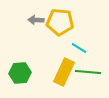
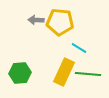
green line: moved 2 px down
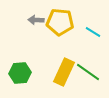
cyan line: moved 14 px right, 16 px up
green line: moved 2 px up; rotated 30 degrees clockwise
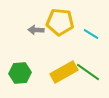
gray arrow: moved 10 px down
cyan line: moved 2 px left, 2 px down
yellow rectangle: rotated 36 degrees clockwise
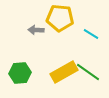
yellow pentagon: moved 4 px up
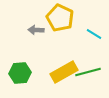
yellow pentagon: rotated 20 degrees clockwise
cyan line: moved 3 px right
green line: rotated 50 degrees counterclockwise
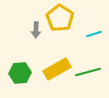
yellow pentagon: rotated 8 degrees clockwise
gray arrow: rotated 91 degrees counterclockwise
cyan line: rotated 49 degrees counterclockwise
yellow rectangle: moved 7 px left, 3 px up
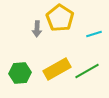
gray arrow: moved 1 px right, 1 px up
green line: moved 1 px left, 1 px up; rotated 15 degrees counterclockwise
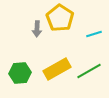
green line: moved 2 px right
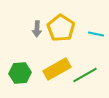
yellow pentagon: moved 1 px right, 10 px down
cyan line: moved 2 px right; rotated 28 degrees clockwise
green line: moved 4 px left, 4 px down
